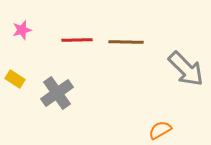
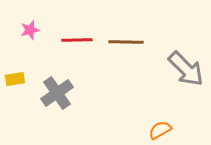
pink star: moved 8 px right
yellow rectangle: rotated 42 degrees counterclockwise
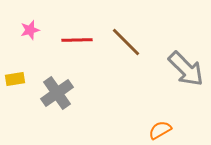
brown line: rotated 44 degrees clockwise
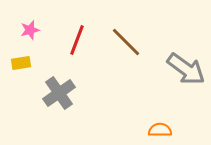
red line: rotated 68 degrees counterclockwise
gray arrow: rotated 9 degrees counterclockwise
yellow rectangle: moved 6 px right, 16 px up
gray cross: moved 2 px right
orange semicircle: rotated 30 degrees clockwise
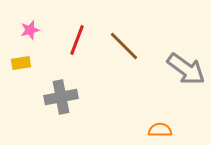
brown line: moved 2 px left, 4 px down
gray cross: moved 2 px right, 4 px down; rotated 24 degrees clockwise
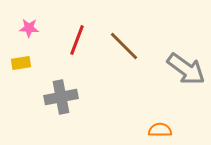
pink star: moved 1 px left, 2 px up; rotated 18 degrees clockwise
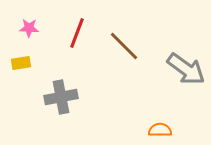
red line: moved 7 px up
